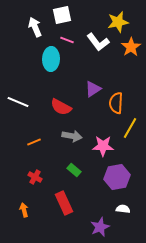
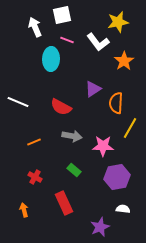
orange star: moved 7 px left, 14 px down
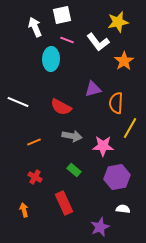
purple triangle: rotated 18 degrees clockwise
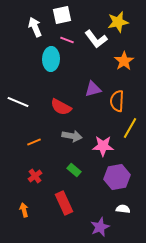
white L-shape: moved 2 px left, 3 px up
orange semicircle: moved 1 px right, 2 px up
red cross: moved 1 px up; rotated 24 degrees clockwise
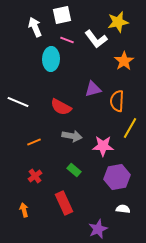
purple star: moved 2 px left, 2 px down
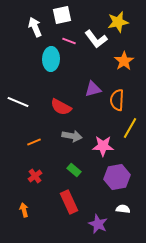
pink line: moved 2 px right, 1 px down
orange semicircle: moved 1 px up
red rectangle: moved 5 px right, 1 px up
purple star: moved 5 px up; rotated 24 degrees counterclockwise
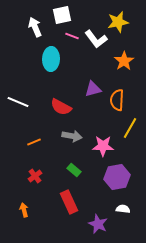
pink line: moved 3 px right, 5 px up
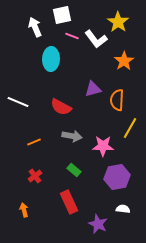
yellow star: rotated 25 degrees counterclockwise
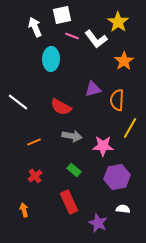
white line: rotated 15 degrees clockwise
purple star: moved 1 px up
